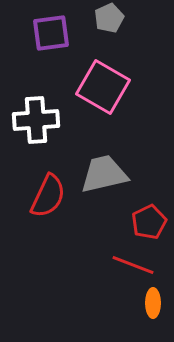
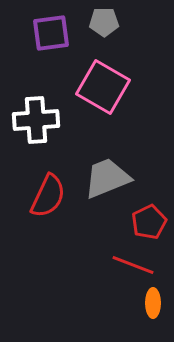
gray pentagon: moved 5 px left, 4 px down; rotated 24 degrees clockwise
gray trapezoid: moved 3 px right, 4 px down; rotated 9 degrees counterclockwise
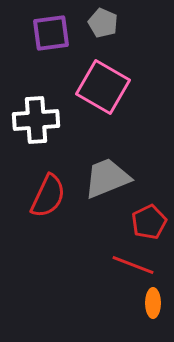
gray pentagon: moved 1 px left, 1 px down; rotated 24 degrees clockwise
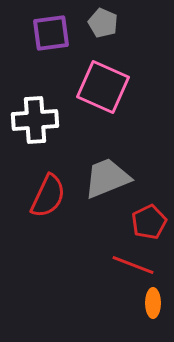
pink square: rotated 6 degrees counterclockwise
white cross: moved 1 px left
